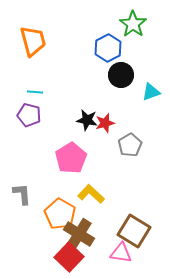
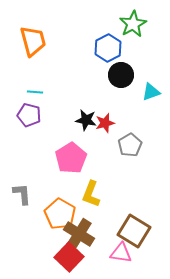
green star: rotated 8 degrees clockwise
black star: moved 1 px left
yellow L-shape: rotated 112 degrees counterclockwise
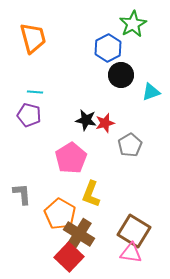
orange trapezoid: moved 3 px up
pink triangle: moved 10 px right
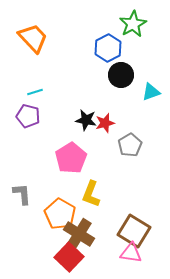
orange trapezoid: rotated 28 degrees counterclockwise
cyan line: rotated 21 degrees counterclockwise
purple pentagon: moved 1 px left, 1 px down
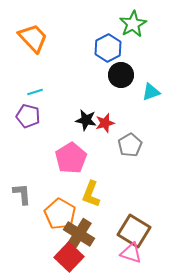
pink triangle: rotated 10 degrees clockwise
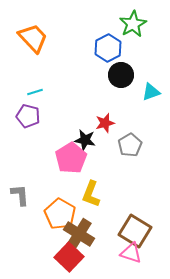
black star: moved 1 px left, 20 px down
gray L-shape: moved 2 px left, 1 px down
brown square: moved 1 px right
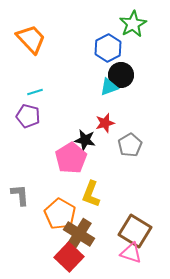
orange trapezoid: moved 2 px left, 1 px down
cyan triangle: moved 42 px left, 5 px up
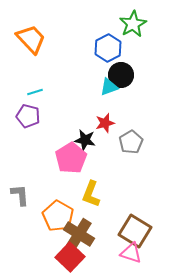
gray pentagon: moved 1 px right, 3 px up
orange pentagon: moved 2 px left, 2 px down
red square: moved 1 px right
